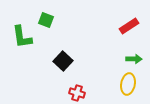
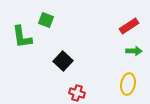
green arrow: moved 8 px up
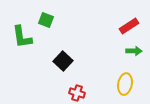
yellow ellipse: moved 3 px left
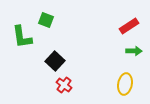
black square: moved 8 px left
red cross: moved 13 px left, 8 px up; rotated 21 degrees clockwise
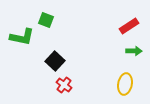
green L-shape: rotated 70 degrees counterclockwise
